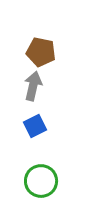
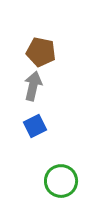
green circle: moved 20 px right
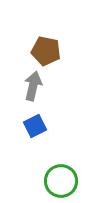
brown pentagon: moved 5 px right, 1 px up
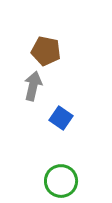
blue square: moved 26 px right, 8 px up; rotated 30 degrees counterclockwise
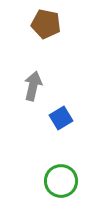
brown pentagon: moved 27 px up
blue square: rotated 25 degrees clockwise
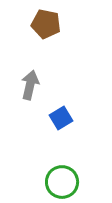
gray arrow: moved 3 px left, 1 px up
green circle: moved 1 px right, 1 px down
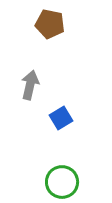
brown pentagon: moved 4 px right
